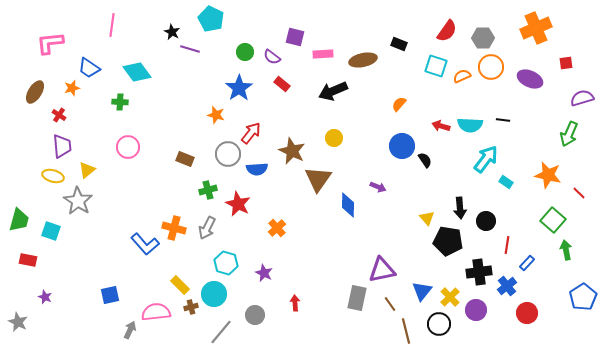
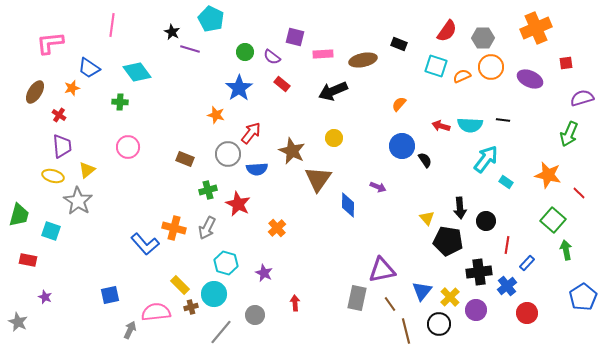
green trapezoid at (19, 220): moved 5 px up
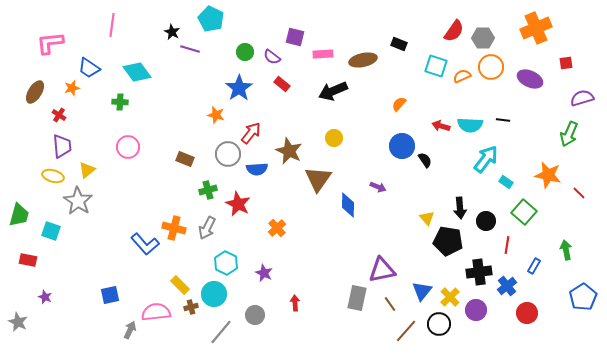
red semicircle at (447, 31): moved 7 px right
brown star at (292, 151): moved 3 px left
green square at (553, 220): moved 29 px left, 8 px up
cyan hexagon at (226, 263): rotated 10 degrees clockwise
blue rectangle at (527, 263): moved 7 px right, 3 px down; rotated 14 degrees counterclockwise
brown line at (406, 331): rotated 55 degrees clockwise
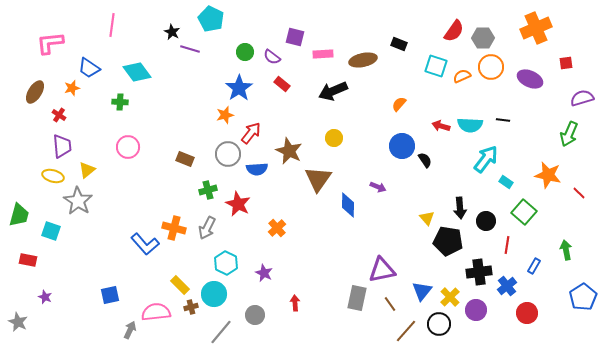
orange star at (216, 115): moved 9 px right; rotated 30 degrees counterclockwise
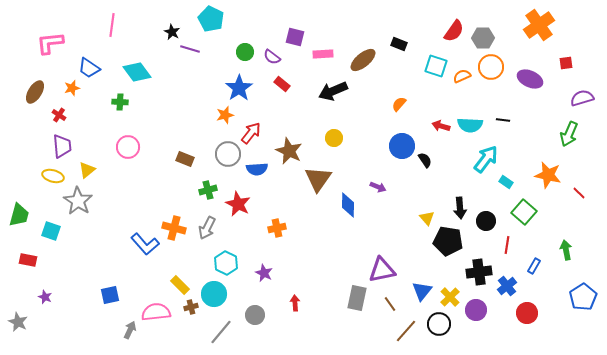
orange cross at (536, 28): moved 3 px right, 3 px up; rotated 12 degrees counterclockwise
brown ellipse at (363, 60): rotated 28 degrees counterclockwise
orange cross at (277, 228): rotated 30 degrees clockwise
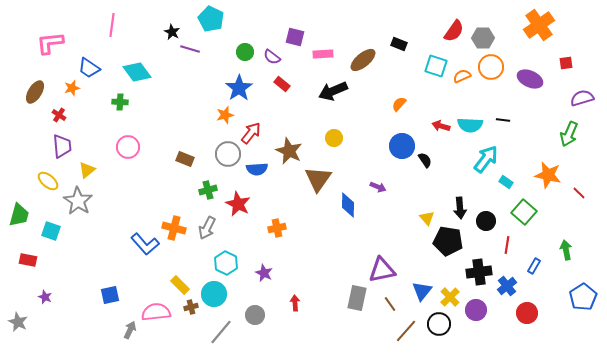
yellow ellipse at (53, 176): moved 5 px left, 5 px down; rotated 25 degrees clockwise
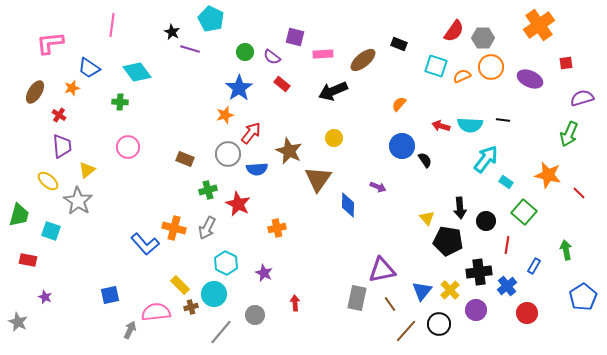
yellow cross at (450, 297): moved 7 px up
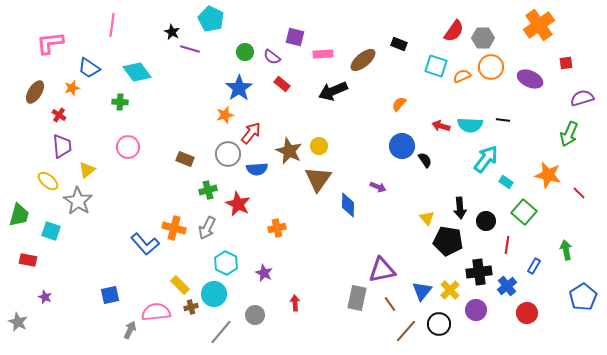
yellow circle at (334, 138): moved 15 px left, 8 px down
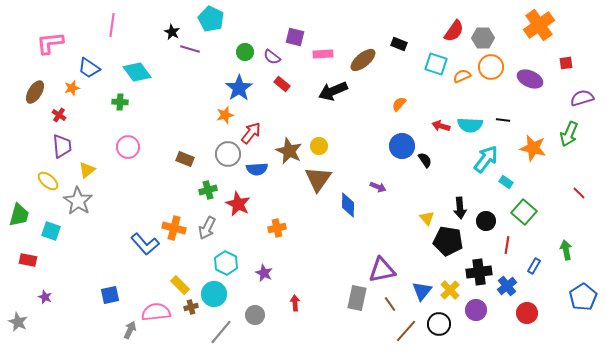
cyan square at (436, 66): moved 2 px up
orange star at (548, 175): moved 15 px left, 27 px up
